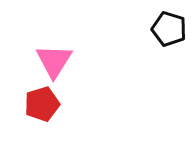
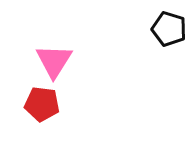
red pentagon: rotated 24 degrees clockwise
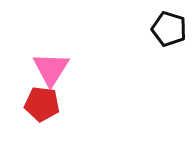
pink triangle: moved 3 px left, 8 px down
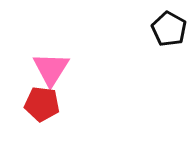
black pentagon: rotated 12 degrees clockwise
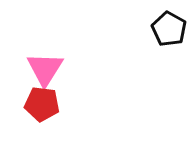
pink triangle: moved 6 px left
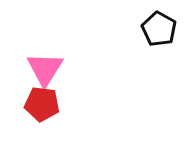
black pentagon: moved 10 px left
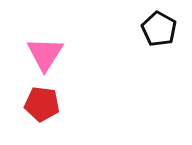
pink triangle: moved 15 px up
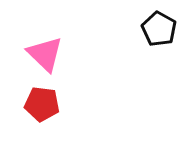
pink triangle: rotated 18 degrees counterclockwise
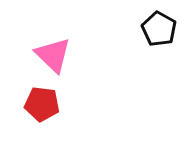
pink triangle: moved 8 px right, 1 px down
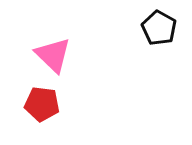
black pentagon: moved 1 px up
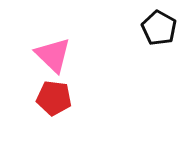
red pentagon: moved 12 px right, 6 px up
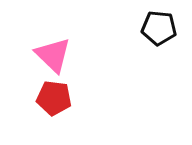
black pentagon: rotated 24 degrees counterclockwise
